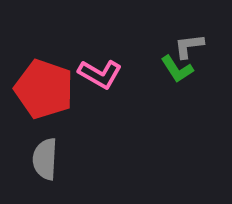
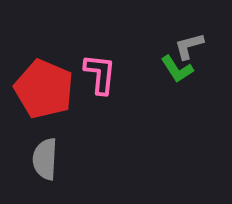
gray L-shape: rotated 8 degrees counterclockwise
pink L-shape: rotated 114 degrees counterclockwise
red pentagon: rotated 4 degrees clockwise
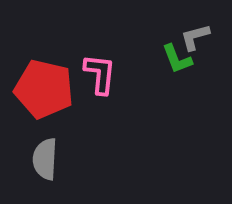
gray L-shape: moved 6 px right, 9 px up
green L-shape: moved 10 px up; rotated 12 degrees clockwise
red pentagon: rotated 10 degrees counterclockwise
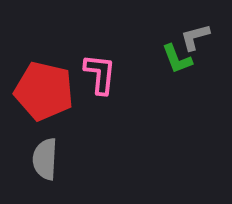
red pentagon: moved 2 px down
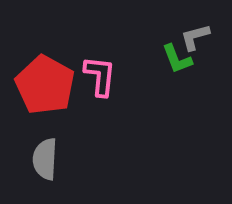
pink L-shape: moved 2 px down
red pentagon: moved 1 px right, 6 px up; rotated 16 degrees clockwise
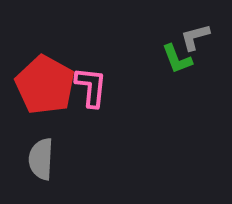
pink L-shape: moved 9 px left, 11 px down
gray semicircle: moved 4 px left
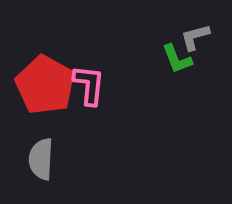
pink L-shape: moved 2 px left, 2 px up
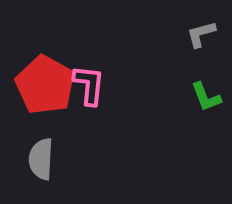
gray L-shape: moved 6 px right, 3 px up
green L-shape: moved 29 px right, 38 px down
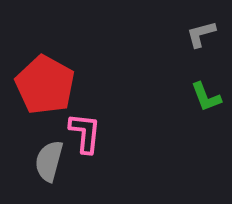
pink L-shape: moved 4 px left, 48 px down
gray semicircle: moved 8 px right, 2 px down; rotated 12 degrees clockwise
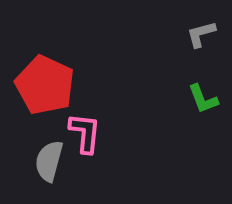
red pentagon: rotated 4 degrees counterclockwise
green L-shape: moved 3 px left, 2 px down
